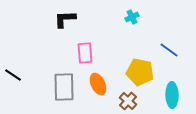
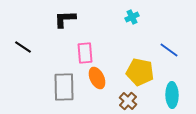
black line: moved 10 px right, 28 px up
orange ellipse: moved 1 px left, 6 px up
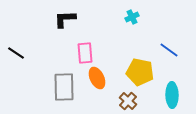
black line: moved 7 px left, 6 px down
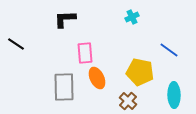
black line: moved 9 px up
cyan ellipse: moved 2 px right
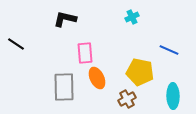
black L-shape: rotated 15 degrees clockwise
blue line: rotated 12 degrees counterclockwise
cyan ellipse: moved 1 px left, 1 px down
brown cross: moved 1 px left, 2 px up; rotated 18 degrees clockwise
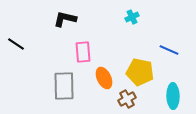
pink rectangle: moved 2 px left, 1 px up
orange ellipse: moved 7 px right
gray rectangle: moved 1 px up
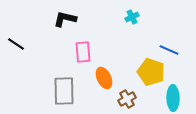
yellow pentagon: moved 11 px right; rotated 8 degrees clockwise
gray rectangle: moved 5 px down
cyan ellipse: moved 2 px down
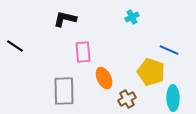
black line: moved 1 px left, 2 px down
